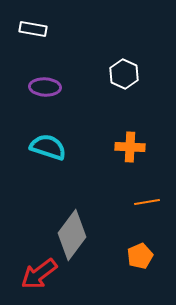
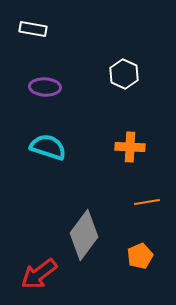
gray diamond: moved 12 px right
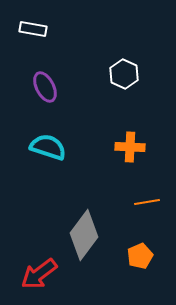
purple ellipse: rotated 60 degrees clockwise
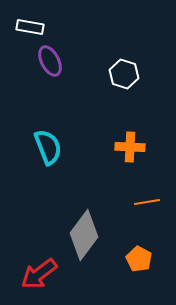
white rectangle: moved 3 px left, 2 px up
white hexagon: rotated 8 degrees counterclockwise
purple ellipse: moved 5 px right, 26 px up
cyan semicircle: rotated 51 degrees clockwise
orange pentagon: moved 1 px left, 3 px down; rotated 20 degrees counterclockwise
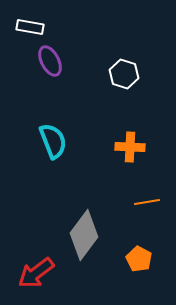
cyan semicircle: moved 5 px right, 6 px up
red arrow: moved 3 px left, 1 px up
